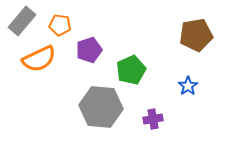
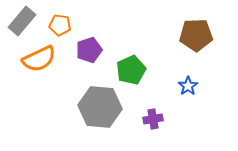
brown pentagon: rotated 8 degrees clockwise
gray hexagon: moved 1 px left
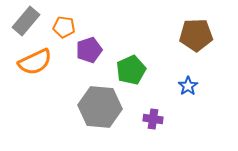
gray rectangle: moved 4 px right
orange pentagon: moved 4 px right, 2 px down
orange semicircle: moved 4 px left, 3 px down
purple cross: rotated 18 degrees clockwise
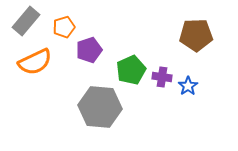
orange pentagon: rotated 25 degrees counterclockwise
purple cross: moved 9 px right, 42 px up
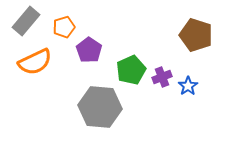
brown pentagon: rotated 20 degrees clockwise
purple pentagon: rotated 20 degrees counterclockwise
purple cross: rotated 30 degrees counterclockwise
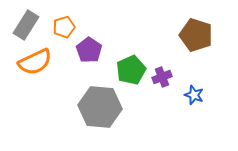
gray rectangle: moved 4 px down; rotated 8 degrees counterclockwise
blue star: moved 6 px right, 9 px down; rotated 18 degrees counterclockwise
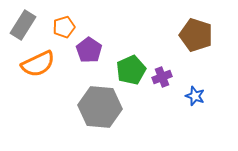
gray rectangle: moved 3 px left
orange semicircle: moved 3 px right, 2 px down
blue star: moved 1 px right, 1 px down
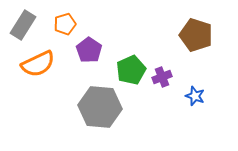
orange pentagon: moved 1 px right, 3 px up
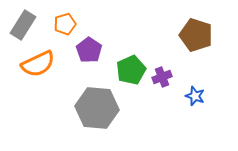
gray hexagon: moved 3 px left, 1 px down
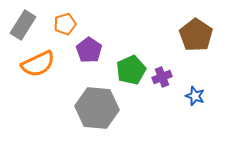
brown pentagon: rotated 16 degrees clockwise
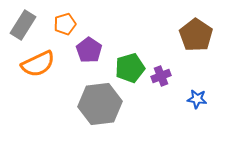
green pentagon: moved 1 px left, 2 px up; rotated 8 degrees clockwise
purple cross: moved 1 px left, 1 px up
blue star: moved 2 px right, 3 px down; rotated 12 degrees counterclockwise
gray hexagon: moved 3 px right, 4 px up; rotated 12 degrees counterclockwise
